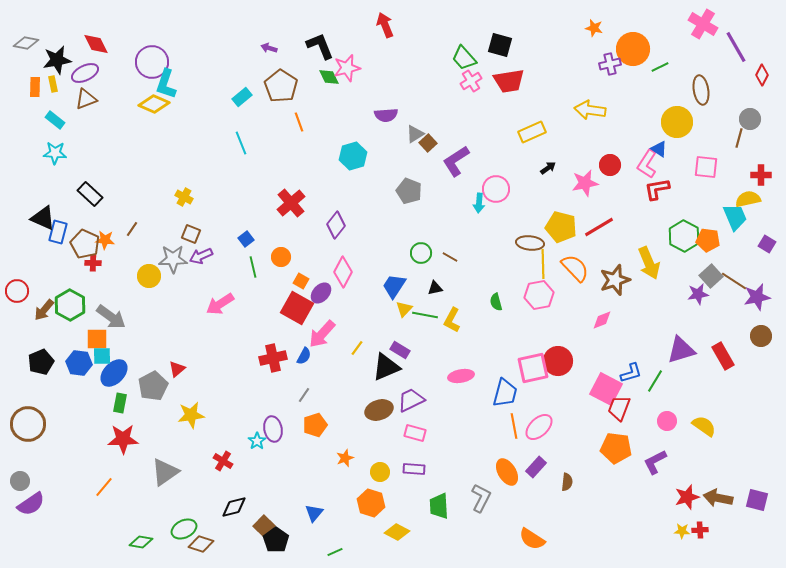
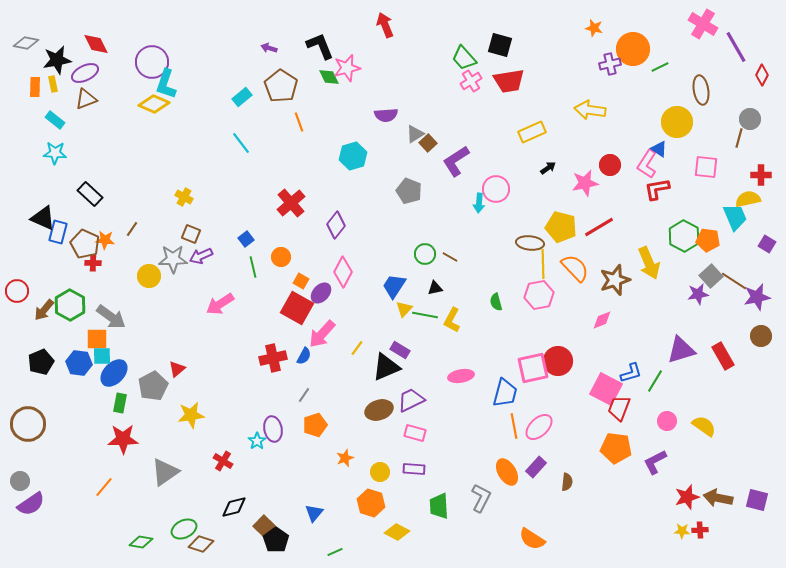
cyan line at (241, 143): rotated 15 degrees counterclockwise
green circle at (421, 253): moved 4 px right, 1 px down
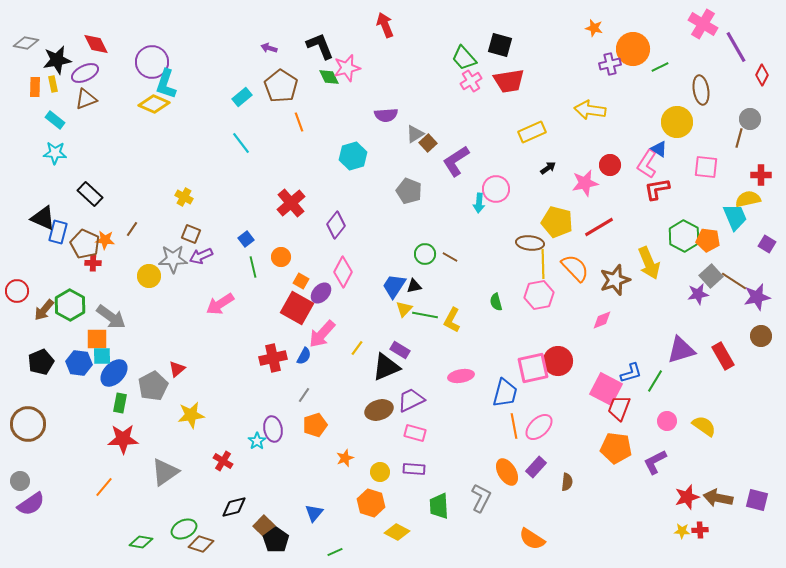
yellow pentagon at (561, 227): moved 4 px left, 5 px up
black triangle at (435, 288): moved 21 px left, 2 px up
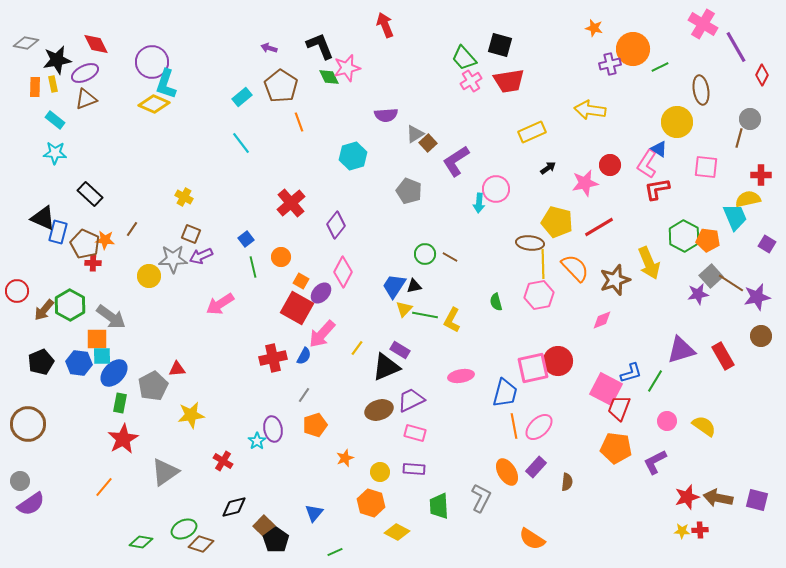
brown line at (734, 281): moved 3 px left, 2 px down
red triangle at (177, 369): rotated 36 degrees clockwise
red star at (123, 439): rotated 28 degrees counterclockwise
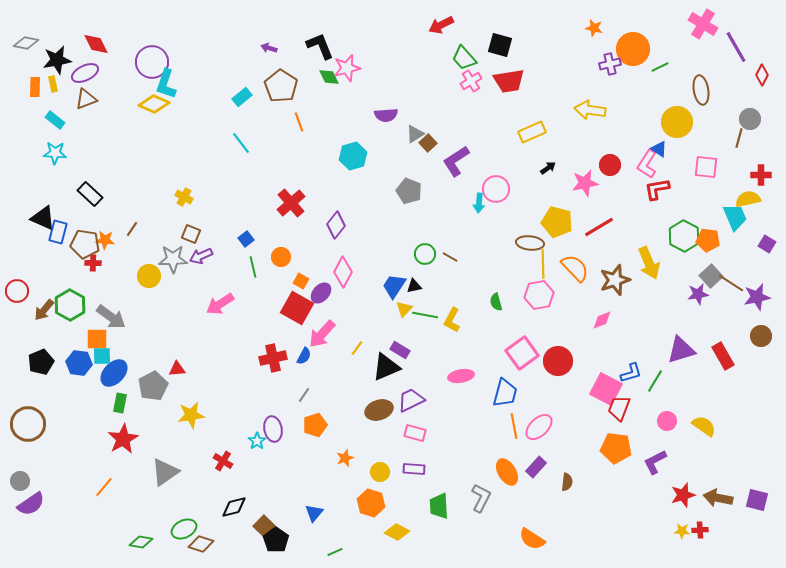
red arrow at (385, 25): moved 56 px right; rotated 95 degrees counterclockwise
brown pentagon at (85, 244): rotated 16 degrees counterclockwise
pink square at (533, 368): moved 11 px left, 15 px up; rotated 24 degrees counterclockwise
red star at (687, 497): moved 4 px left, 2 px up
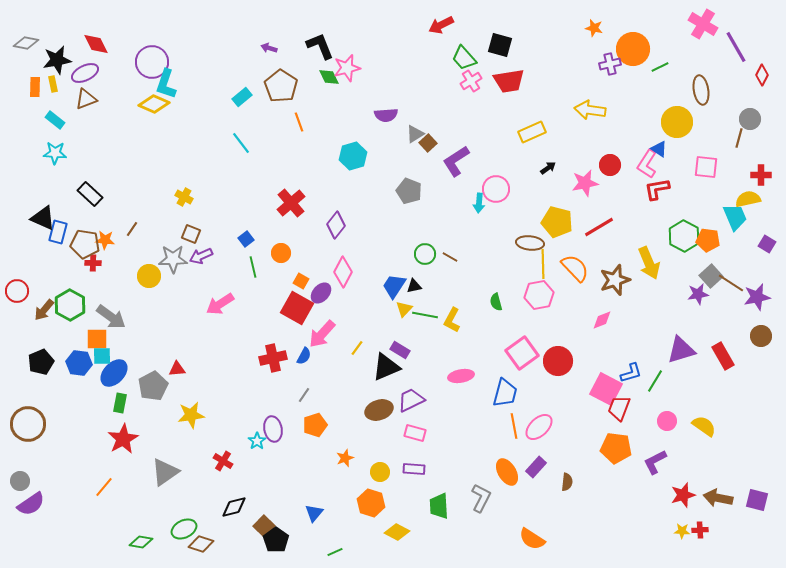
orange circle at (281, 257): moved 4 px up
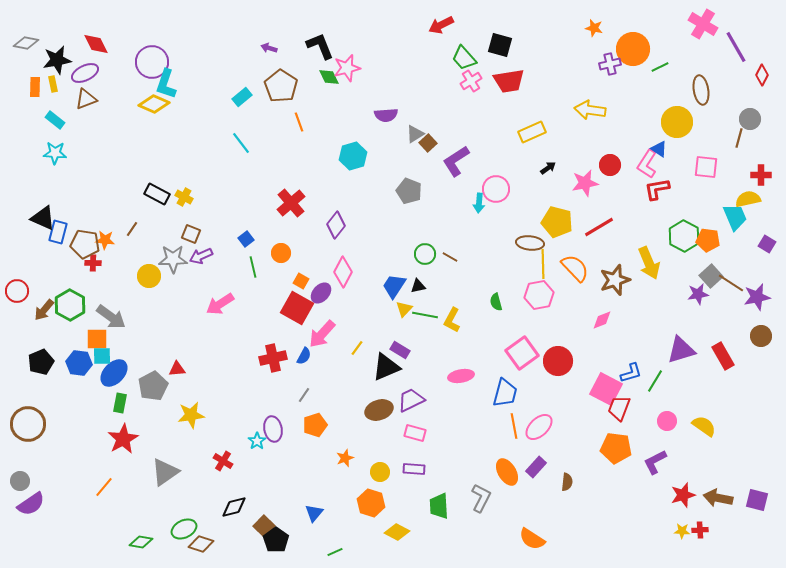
black rectangle at (90, 194): moved 67 px right; rotated 15 degrees counterclockwise
black triangle at (414, 286): moved 4 px right
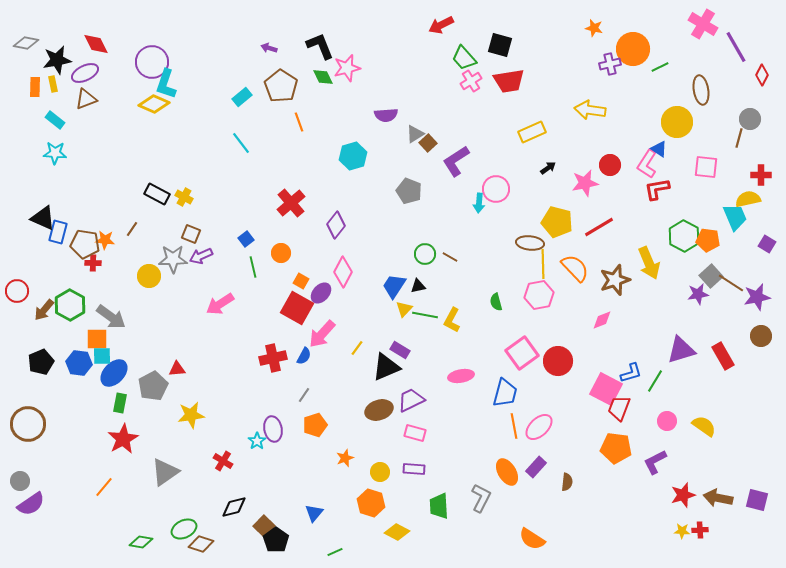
green diamond at (329, 77): moved 6 px left
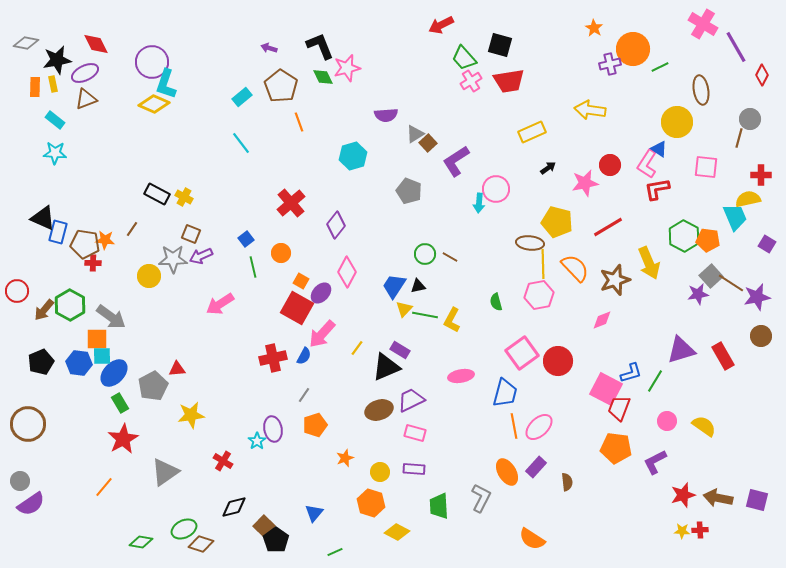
orange star at (594, 28): rotated 18 degrees clockwise
red line at (599, 227): moved 9 px right
pink diamond at (343, 272): moved 4 px right
green rectangle at (120, 403): rotated 42 degrees counterclockwise
brown semicircle at (567, 482): rotated 12 degrees counterclockwise
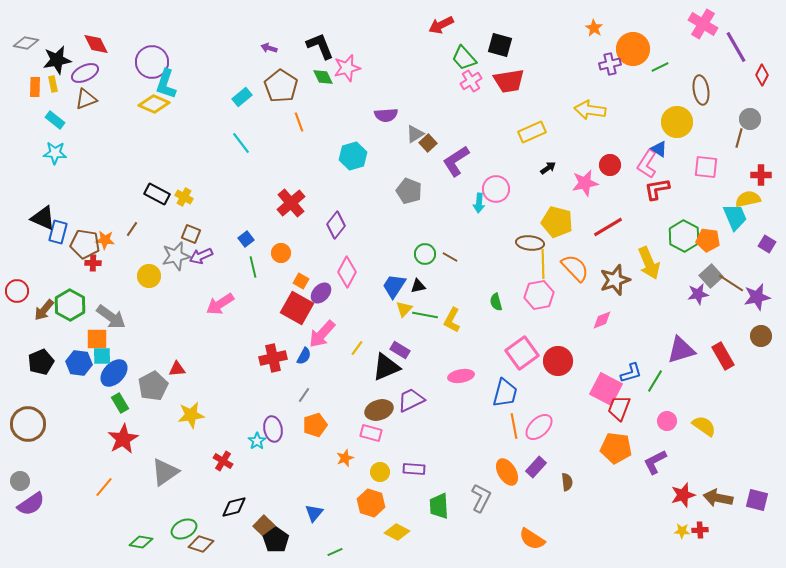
gray star at (173, 259): moved 3 px right, 3 px up; rotated 12 degrees counterclockwise
pink rectangle at (415, 433): moved 44 px left
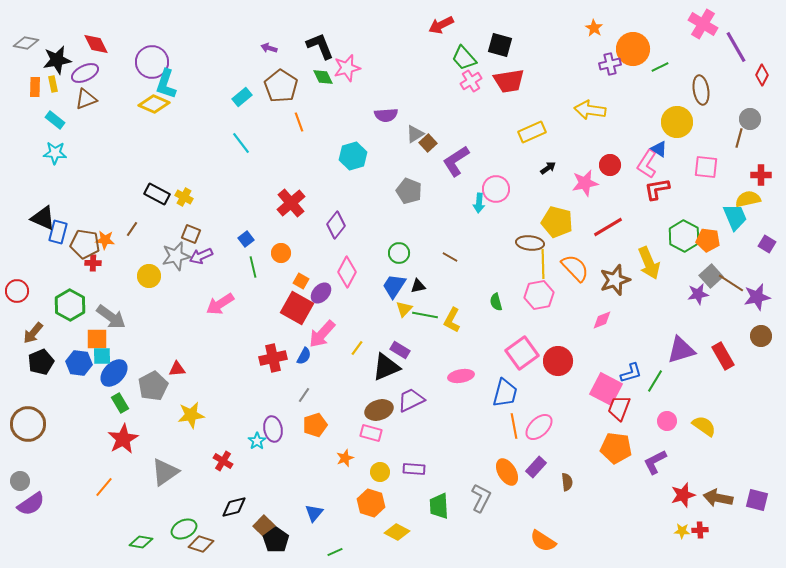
green circle at (425, 254): moved 26 px left, 1 px up
brown arrow at (44, 310): moved 11 px left, 23 px down
orange semicircle at (532, 539): moved 11 px right, 2 px down
